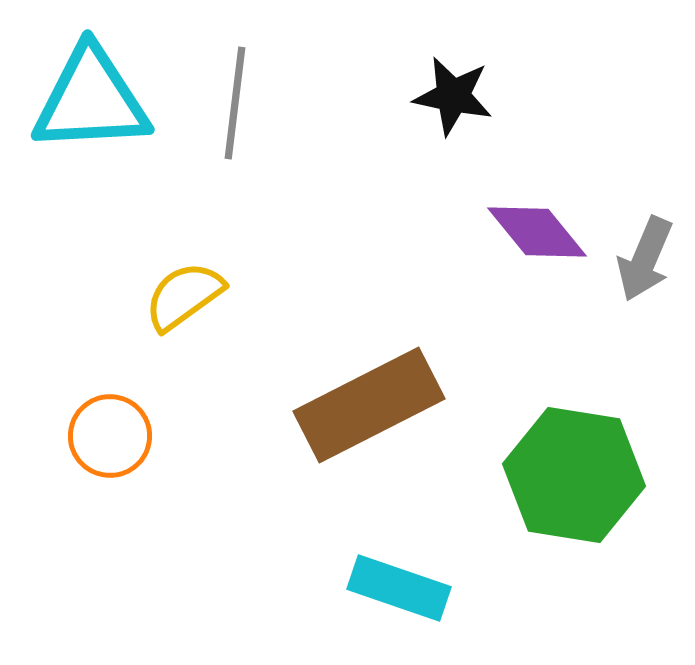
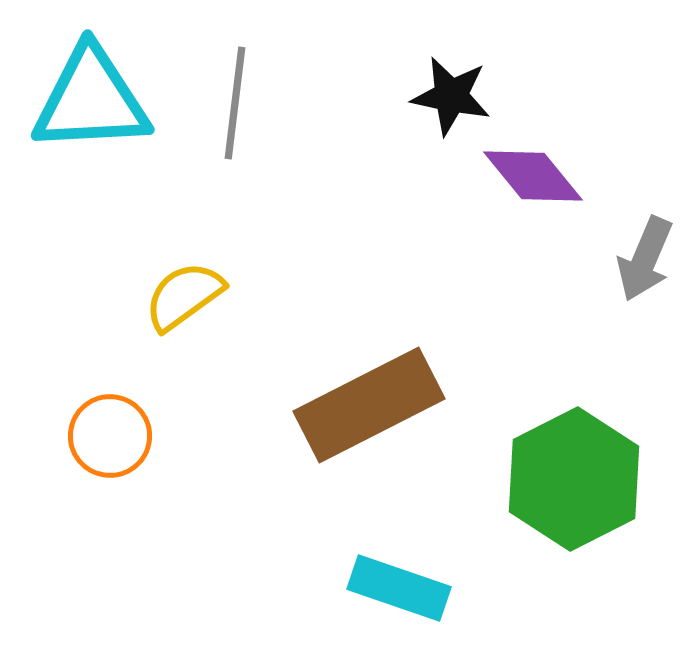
black star: moved 2 px left
purple diamond: moved 4 px left, 56 px up
green hexagon: moved 4 px down; rotated 24 degrees clockwise
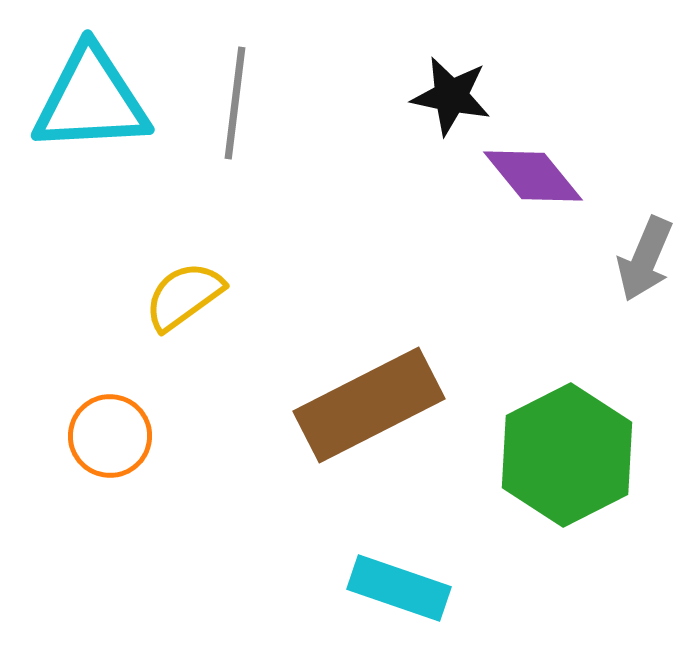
green hexagon: moved 7 px left, 24 px up
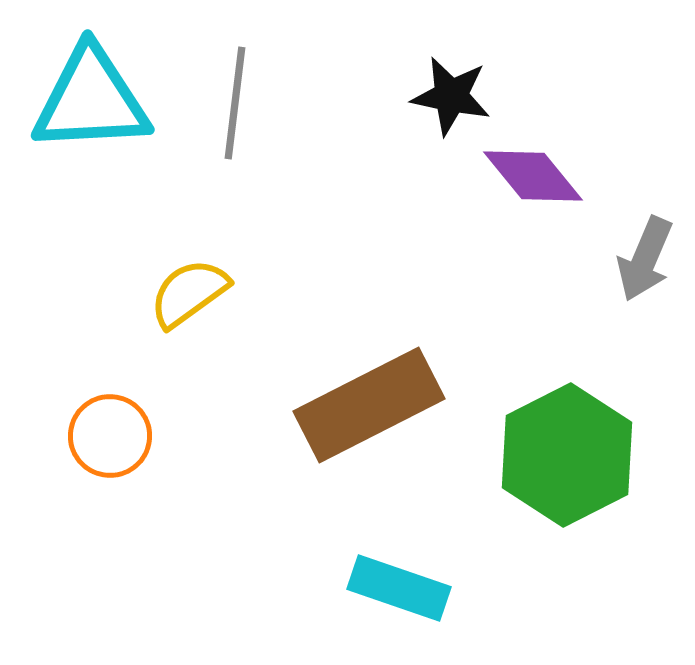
yellow semicircle: moved 5 px right, 3 px up
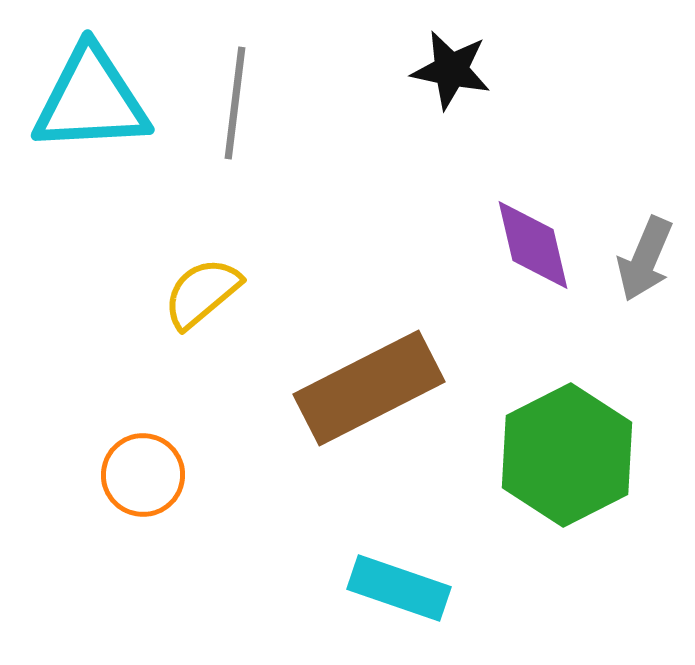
black star: moved 26 px up
purple diamond: moved 69 px down; rotated 26 degrees clockwise
yellow semicircle: moved 13 px right; rotated 4 degrees counterclockwise
brown rectangle: moved 17 px up
orange circle: moved 33 px right, 39 px down
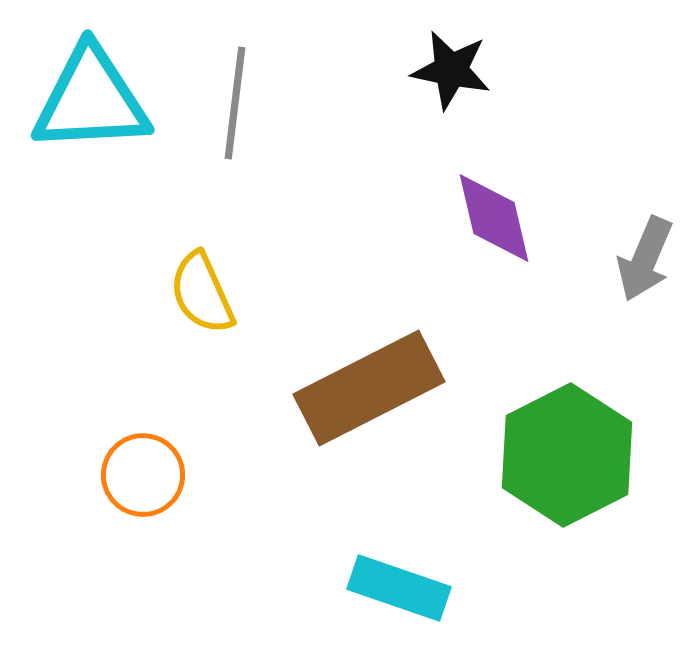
purple diamond: moved 39 px left, 27 px up
yellow semicircle: rotated 74 degrees counterclockwise
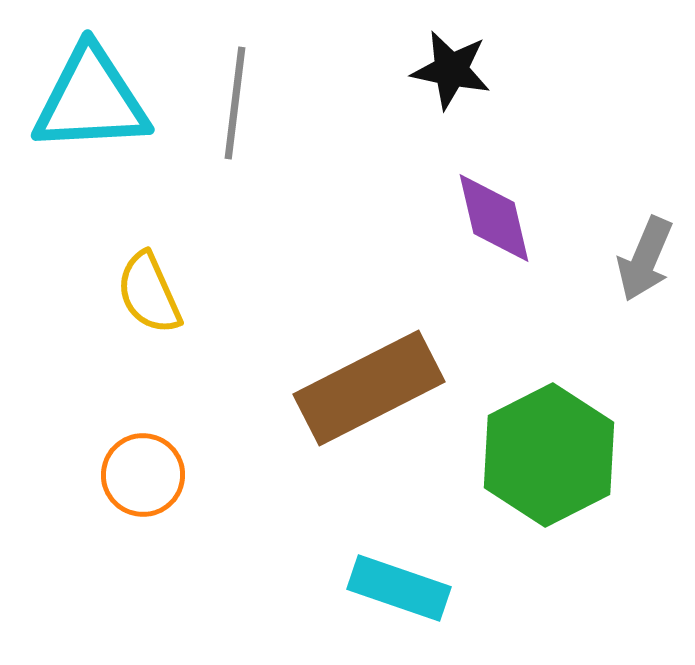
yellow semicircle: moved 53 px left
green hexagon: moved 18 px left
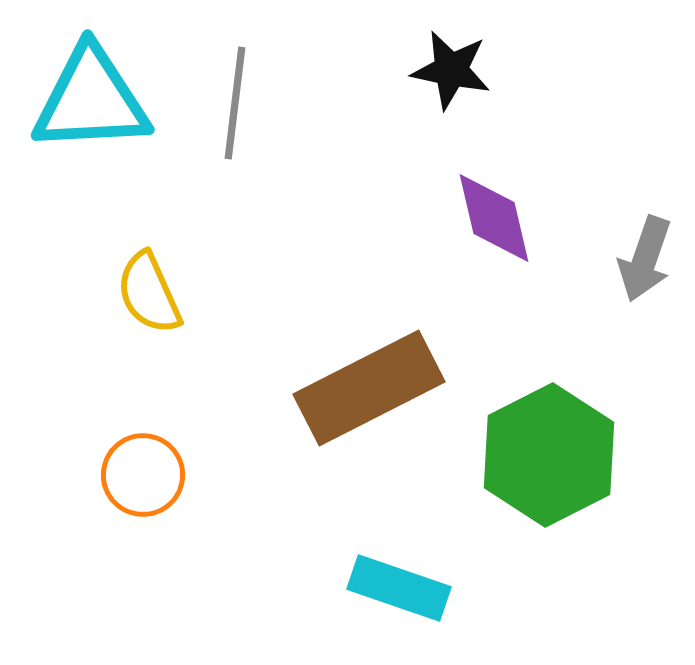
gray arrow: rotated 4 degrees counterclockwise
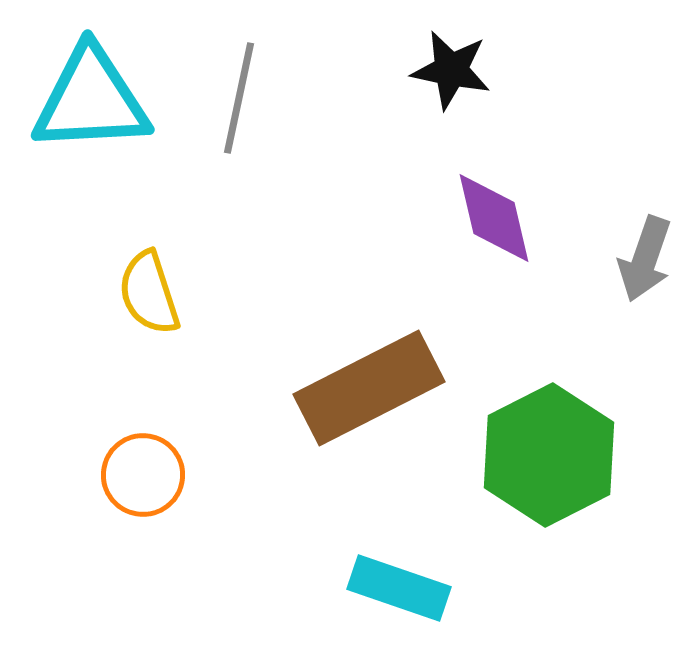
gray line: moved 4 px right, 5 px up; rotated 5 degrees clockwise
yellow semicircle: rotated 6 degrees clockwise
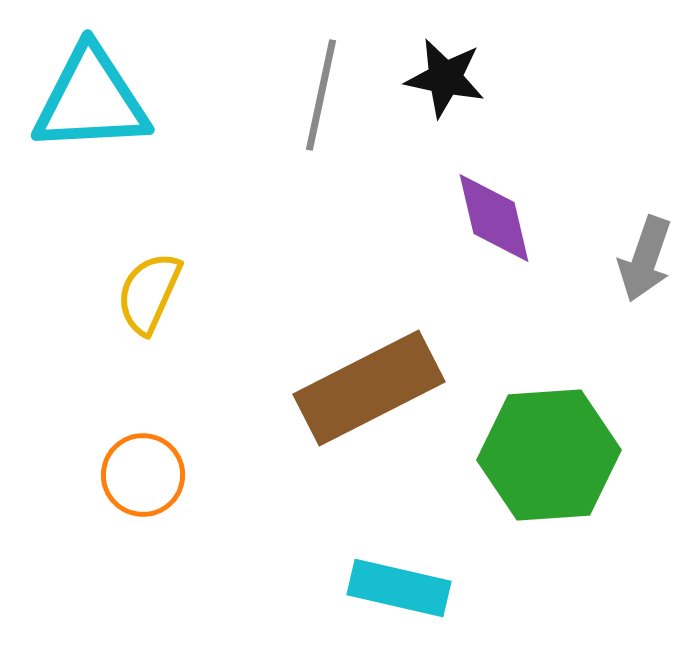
black star: moved 6 px left, 8 px down
gray line: moved 82 px right, 3 px up
yellow semicircle: rotated 42 degrees clockwise
green hexagon: rotated 23 degrees clockwise
cyan rectangle: rotated 6 degrees counterclockwise
